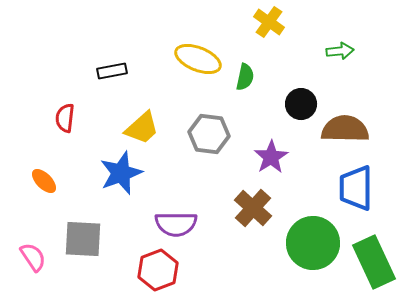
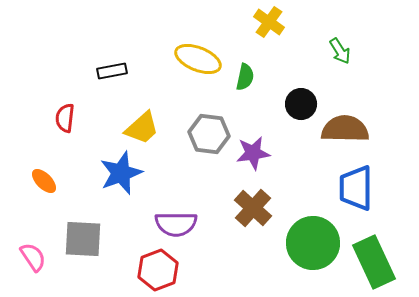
green arrow: rotated 64 degrees clockwise
purple star: moved 18 px left, 4 px up; rotated 24 degrees clockwise
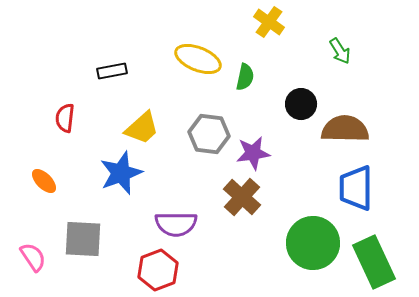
brown cross: moved 11 px left, 11 px up
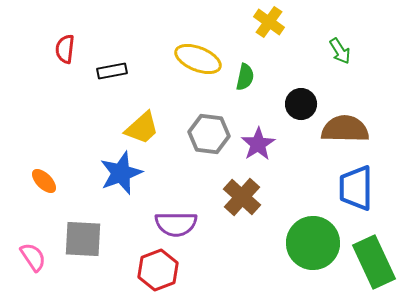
red semicircle: moved 69 px up
purple star: moved 5 px right, 9 px up; rotated 24 degrees counterclockwise
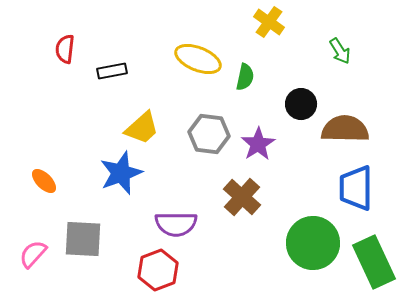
pink semicircle: moved 3 px up; rotated 104 degrees counterclockwise
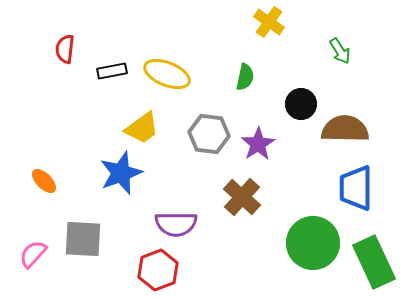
yellow ellipse: moved 31 px left, 15 px down
yellow trapezoid: rotated 6 degrees clockwise
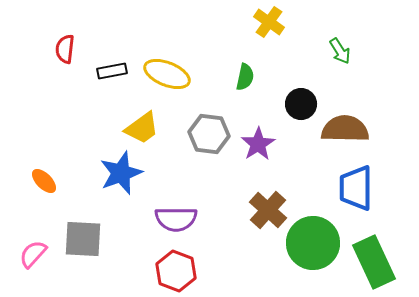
brown cross: moved 26 px right, 13 px down
purple semicircle: moved 5 px up
red hexagon: moved 18 px right, 1 px down; rotated 18 degrees counterclockwise
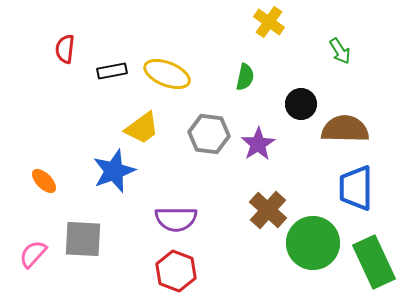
blue star: moved 7 px left, 2 px up
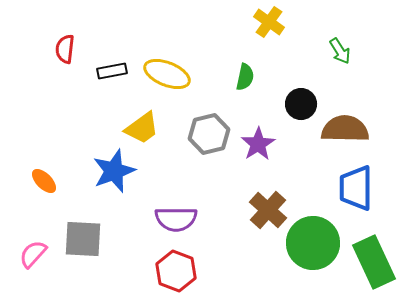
gray hexagon: rotated 21 degrees counterclockwise
